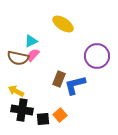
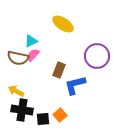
brown rectangle: moved 9 px up
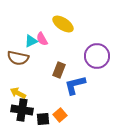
pink semicircle: moved 9 px right, 16 px up; rotated 72 degrees counterclockwise
yellow arrow: moved 2 px right, 2 px down
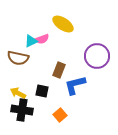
pink semicircle: rotated 80 degrees counterclockwise
black square: moved 1 px left, 28 px up; rotated 16 degrees clockwise
